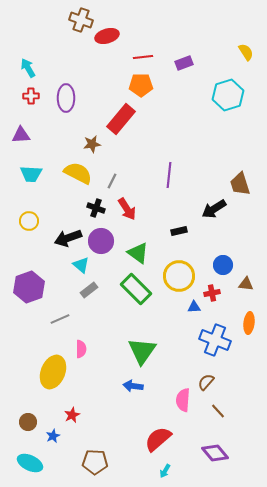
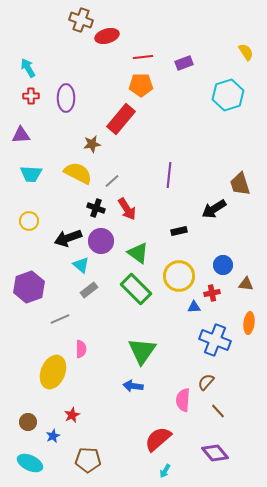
gray line at (112, 181): rotated 21 degrees clockwise
brown pentagon at (95, 462): moved 7 px left, 2 px up
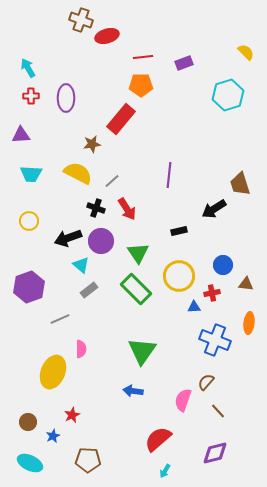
yellow semicircle at (246, 52): rotated 12 degrees counterclockwise
green triangle at (138, 253): rotated 20 degrees clockwise
blue arrow at (133, 386): moved 5 px down
pink semicircle at (183, 400): rotated 15 degrees clockwise
purple diamond at (215, 453): rotated 64 degrees counterclockwise
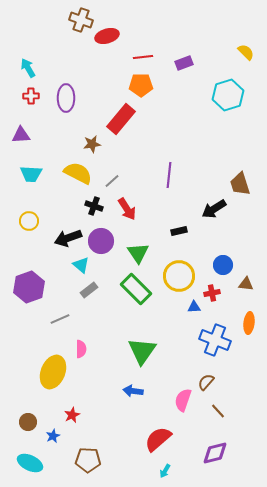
black cross at (96, 208): moved 2 px left, 2 px up
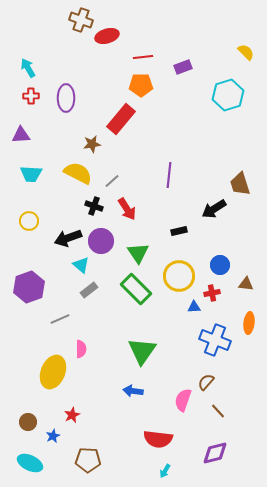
purple rectangle at (184, 63): moved 1 px left, 4 px down
blue circle at (223, 265): moved 3 px left
red semicircle at (158, 439): rotated 132 degrees counterclockwise
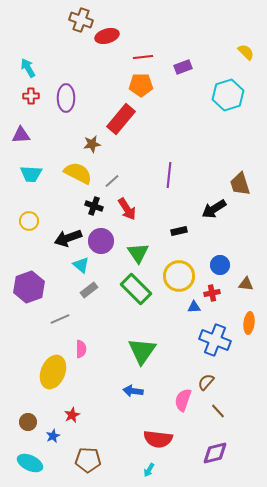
cyan arrow at (165, 471): moved 16 px left, 1 px up
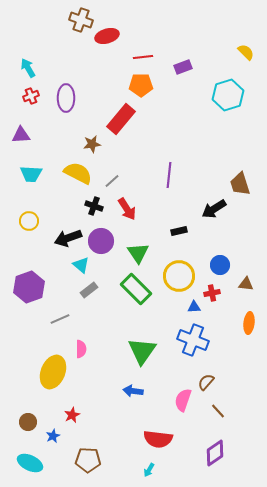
red cross at (31, 96): rotated 21 degrees counterclockwise
blue cross at (215, 340): moved 22 px left
purple diamond at (215, 453): rotated 20 degrees counterclockwise
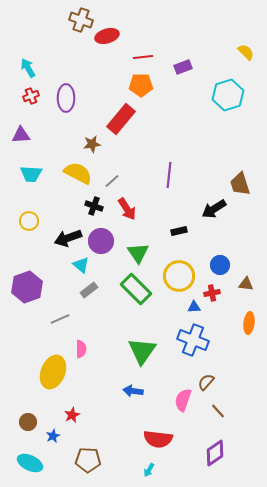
purple hexagon at (29, 287): moved 2 px left
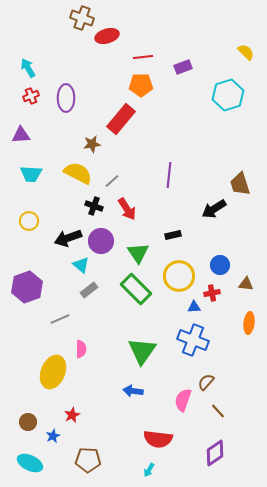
brown cross at (81, 20): moved 1 px right, 2 px up
black rectangle at (179, 231): moved 6 px left, 4 px down
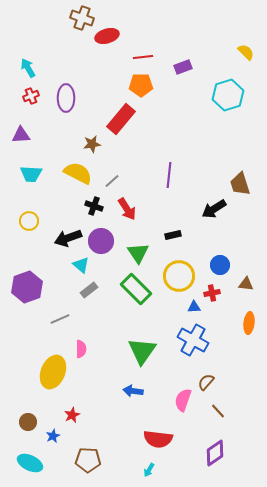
blue cross at (193, 340): rotated 8 degrees clockwise
